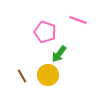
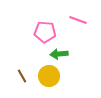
pink pentagon: rotated 15 degrees counterclockwise
green arrow: rotated 48 degrees clockwise
yellow circle: moved 1 px right, 1 px down
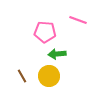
green arrow: moved 2 px left
